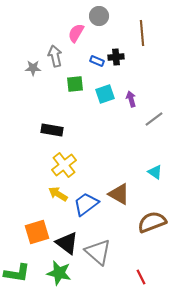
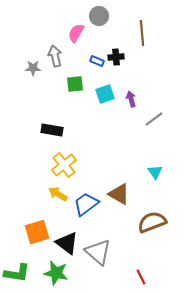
cyan triangle: rotated 21 degrees clockwise
green star: moved 3 px left
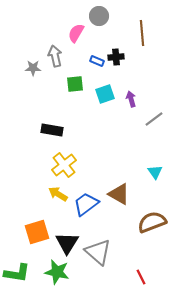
black triangle: rotated 25 degrees clockwise
green star: moved 1 px right, 1 px up
